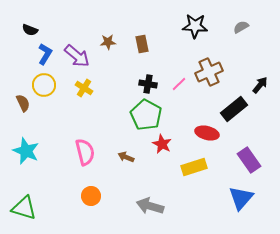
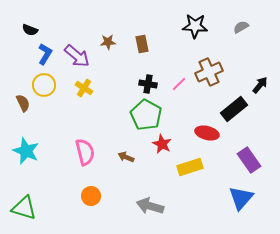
yellow rectangle: moved 4 px left
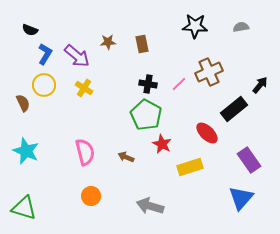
gray semicircle: rotated 21 degrees clockwise
red ellipse: rotated 30 degrees clockwise
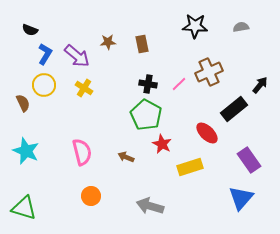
pink semicircle: moved 3 px left
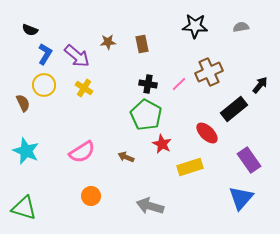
pink semicircle: rotated 72 degrees clockwise
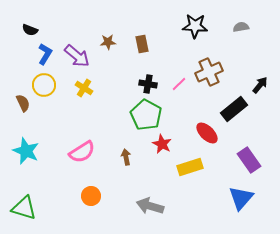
brown arrow: rotated 56 degrees clockwise
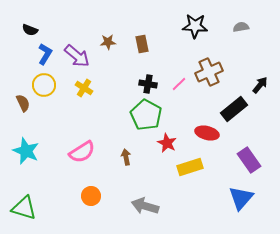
red ellipse: rotated 30 degrees counterclockwise
red star: moved 5 px right, 1 px up
gray arrow: moved 5 px left
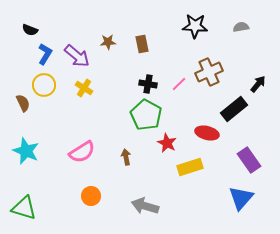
black arrow: moved 2 px left, 1 px up
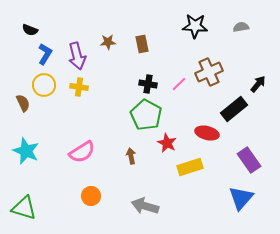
purple arrow: rotated 36 degrees clockwise
yellow cross: moved 5 px left, 1 px up; rotated 24 degrees counterclockwise
brown arrow: moved 5 px right, 1 px up
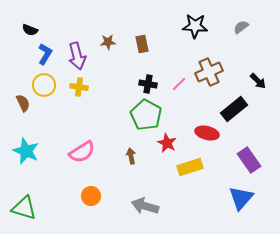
gray semicircle: rotated 28 degrees counterclockwise
black arrow: moved 3 px up; rotated 96 degrees clockwise
